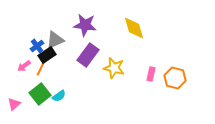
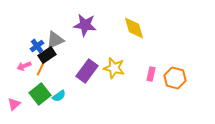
purple rectangle: moved 1 px left, 16 px down
pink arrow: rotated 16 degrees clockwise
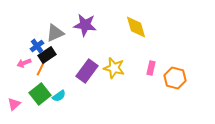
yellow diamond: moved 2 px right, 1 px up
gray triangle: moved 7 px up
pink arrow: moved 3 px up
pink rectangle: moved 6 px up
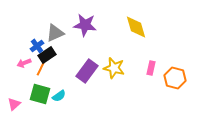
green square: rotated 35 degrees counterclockwise
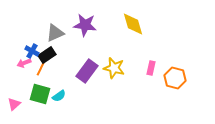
yellow diamond: moved 3 px left, 3 px up
blue cross: moved 5 px left, 5 px down; rotated 24 degrees counterclockwise
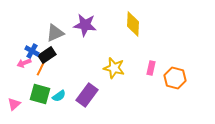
yellow diamond: rotated 20 degrees clockwise
purple rectangle: moved 24 px down
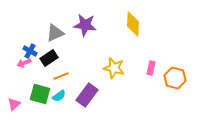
blue cross: moved 2 px left
black rectangle: moved 2 px right, 3 px down
orange line: moved 20 px right, 8 px down; rotated 42 degrees clockwise
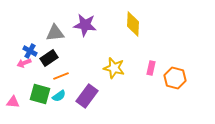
gray triangle: rotated 18 degrees clockwise
purple rectangle: moved 1 px down
pink triangle: moved 1 px left, 2 px up; rotated 48 degrees clockwise
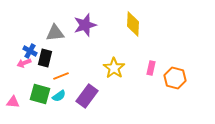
purple star: rotated 25 degrees counterclockwise
black rectangle: moved 4 px left; rotated 42 degrees counterclockwise
yellow star: rotated 20 degrees clockwise
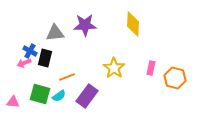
purple star: rotated 15 degrees clockwise
orange line: moved 6 px right, 1 px down
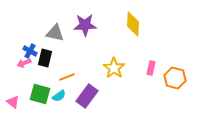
gray triangle: rotated 18 degrees clockwise
pink triangle: rotated 32 degrees clockwise
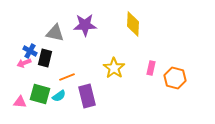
purple rectangle: rotated 50 degrees counterclockwise
pink triangle: moved 7 px right; rotated 32 degrees counterclockwise
